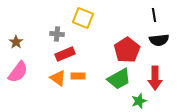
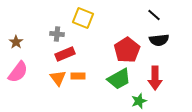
black line: rotated 40 degrees counterclockwise
orange triangle: rotated 18 degrees clockwise
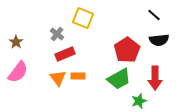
gray cross: rotated 32 degrees clockwise
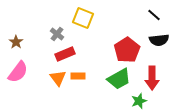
red arrow: moved 3 px left
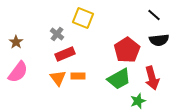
red arrow: rotated 15 degrees counterclockwise
green star: moved 1 px left
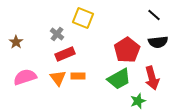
black semicircle: moved 1 px left, 2 px down
pink semicircle: moved 7 px right, 5 px down; rotated 145 degrees counterclockwise
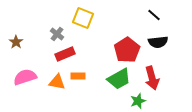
orange triangle: moved 1 px left, 4 px down; rotated 42 degrees counterclockwise
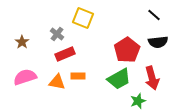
brown star: moved 6 px right
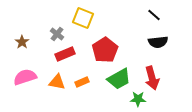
red pentagon: moved 22 px left
orange rectangle: moved 4 px right, 6 px down; rotated 24 degrees counterclockwise
green star: moved 2 px up; rotated 21 degrees clockwise
